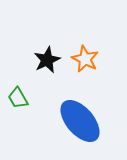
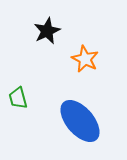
black star: moved 29 px up
green trapezoid: rotated 15 degrees clockwise
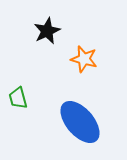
orange star: moved 1 px left; rotated 12 degrees counterclockwise
blue ellipse: moved 1 px down
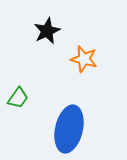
green trapezoid: rotated 130 degrees counterclockwise
blue ellipse: moved 11 px left, 7 px down; rotated 54 degrees clockwise
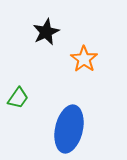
black star: moved 1 px left, 1 px down
orange star: rotated 20 degrees clockwise
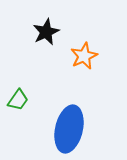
orange star: moved 3 px up; rotated 12 degrees clockwise
green trapezoid: moved 2 px down
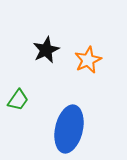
black star: moved 18 px down
orange star: moved 4 px right, 4 px down
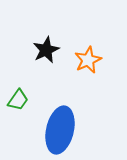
blue ellipse: moved 9 px left, 1 px down
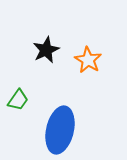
orange star: rotated 16 degrees counterclockwise
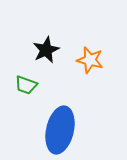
orange star: moved 2 px right; rotated 16 degrees counterclockwise
green trapezoid: moved 8 px right, 15 px up; rotated 75 degrees clockwise
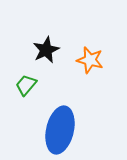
green trapezoid: rotated 110 degrees clockwise
